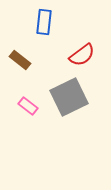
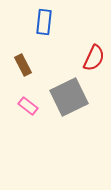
red semicircle: moved 12 px right, 3 px down; rotated 28 degrees counterclockwise
brown rectangle: moved 3 px right, 5 px down; rotated 25 degrees clockwise
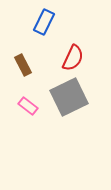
blue rectangle: rotated 20 degrees clockwise
red semicircle: moved 21 px left
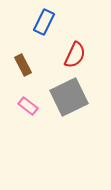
red semicircle: moved 2 px right, 3 px up
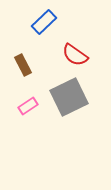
blue rectangle: rotated 20 degrees clockwise
red semicircle: rotated 100 degrees clockwise
pink rectangle: rotated 72 degrees counterclockwise
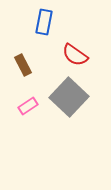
blue rectangle: rotated 35 degrees counterclockwise
gray square: rotated 21 degrees counterclockwise
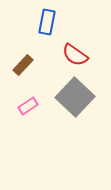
blue rectangle: moved 3 px right
brown rectangle: rotated 70 degrees clockwise
gray square: moved 6 px right
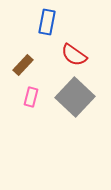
red semicircle: moved 1 px left
pink rectangle: moved 3 px right, 9 px up; rotated 42 degrees counterclockwise
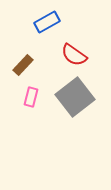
blue rectangle: rotated 50 degrees clockwise
gray square: rotated 9 degrees clockwise
